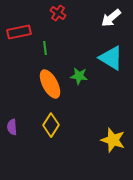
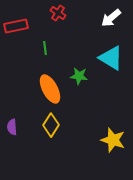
red rectangle: moved 3 px left, 6 px up
orange ellipse: moved 5 px down
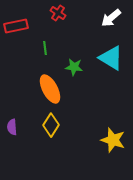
green star: moved 5 px left, 9 px up
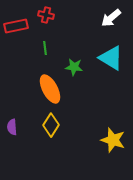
red cross: moved 12 px left, 2 px down; rotated 21 degrees counterclockwise
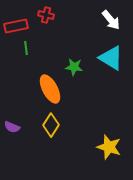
white arrow: moved 2 px down; rotated 90 degrees counterclockwise
green line: moved 19 px left
purple semicircle: rotated 63 degrees counterclockwise
yellow star: moved 4 px left, 7 px down
